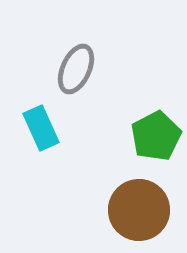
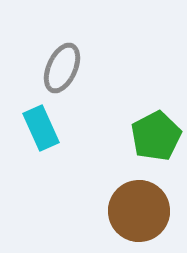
gray ellipse: moved 14 px left, 1 px up
brown circle: moved 1 px down
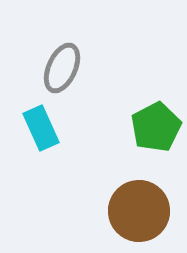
green pentagon: moved 9 px up
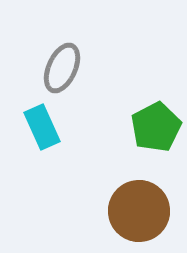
cyan rectangle: moved 1 px right, 1 px up
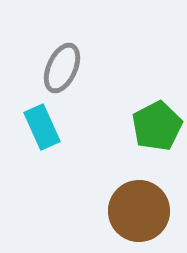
green pentagon: moved 1 px right, 1 px up
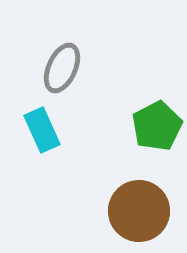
cyan rectangle: moved 3 px down
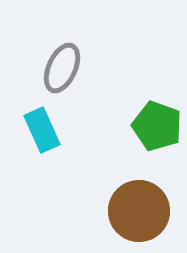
green pentagon: rotated 24 degrees counterclockwise
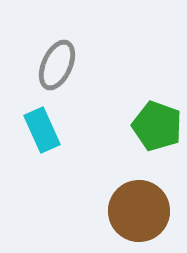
gray ellipse: moved 5 px left, 3 px up
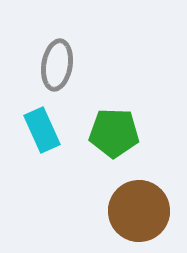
gray ellipse: rotated 15 degrees counterclockwise
green pentagon: moved 43 px left, 7 px down; rotated 18 degrees counterclockwise
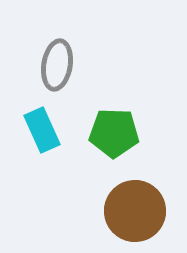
brown circle: moved 4 px left
